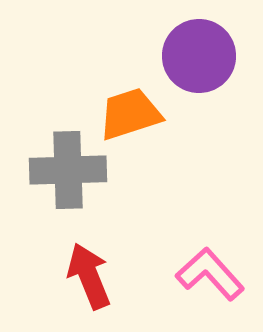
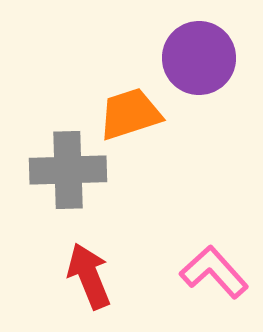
purple circle: moved 2 px down
pink L-shape: moved 4 px right, 2 px up
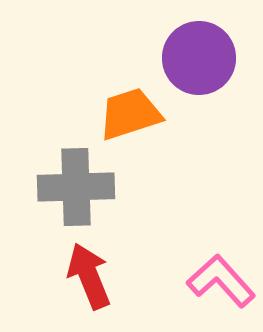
gray cross: moved 8 px right, 17 px down
pink L-shape: moved 7 px right, 9 px down
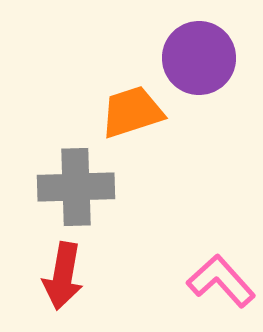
orange trapezoid: moved 2 px right, 2 px up
red arrow: moved 26 px left; rotated 148 degrees counterclockwise
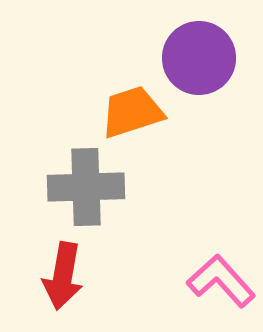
gray cross: moved 10 px right
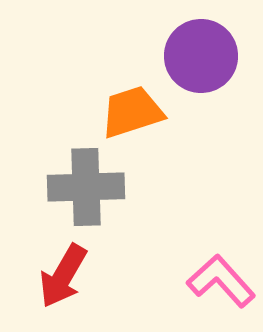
purple circle: moved 2 px right, 2 px up
red arrow: rotated 20 degrees clockwise
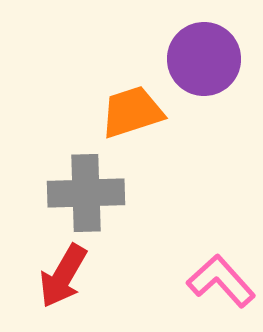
purple circle: moved 3 px right, 3 px down
gray cross: moved 6 px down
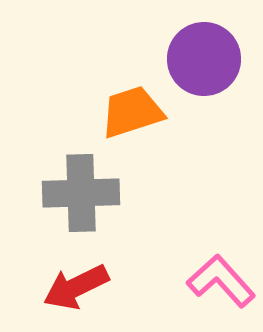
gray cross: moved 5 px left
red arrow: moved 13 px right, 11 px down; rotated 34 degrees clockwise
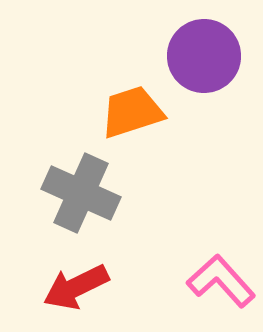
purple circle: moved 3 px up
gray cross: rotated 26 degrees clockwise
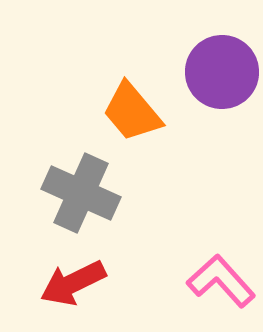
purple circle: moved 18 px right, 16 px down
orange trapezoid: rotated 112 degrees counterclockwise
red arrow: moved 3 px left, 4 px up
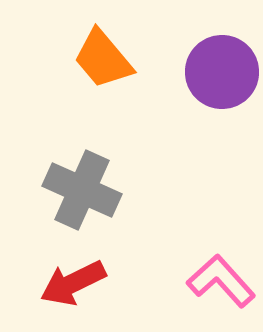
orange trapezoid: moved 29 px left, 53 px up
gray cross: moved 1 px right, 3 px up
